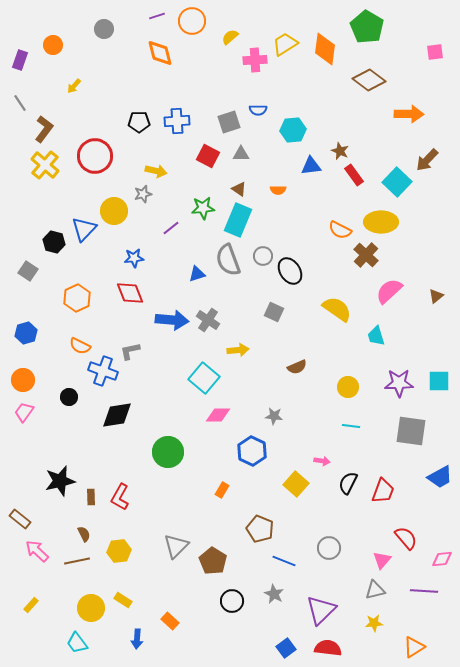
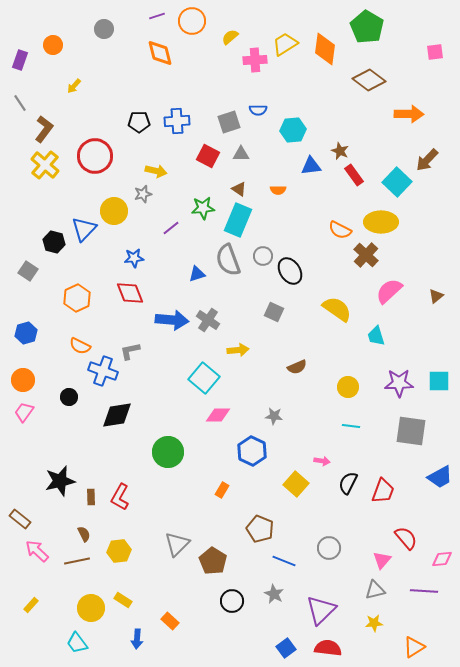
gray triangle at (176, 546): moved 1 px right, 2 px up
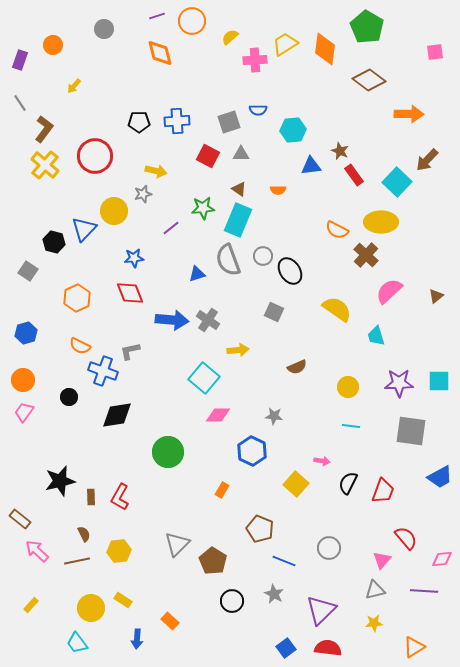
orange semicircle at (340, 230): moved 3 px left
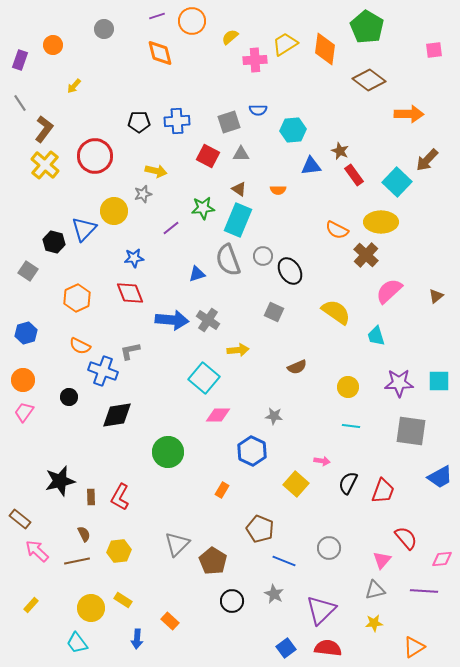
pink square at (435, 52): moved 1 px left, 2 px up
yellow semicircle at (337, 309): moved 1 px left, 3 px down
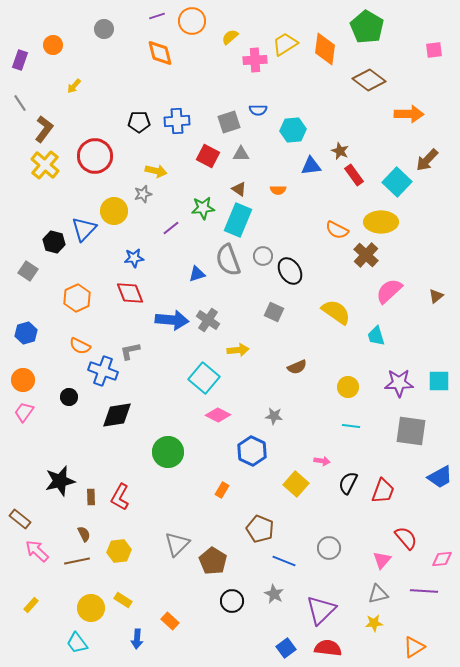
pink diamond at (218, 415): rotated 25 degrees clockwise
gray triangle at (375, 590): moved 3 px right, 4 px down
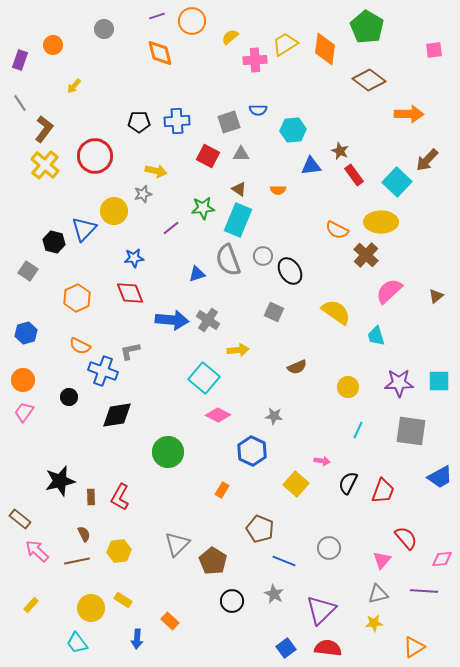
cyan line at (351, 426): moved 7 px right, 4 px down; rotated 72 degrees counterclockwise
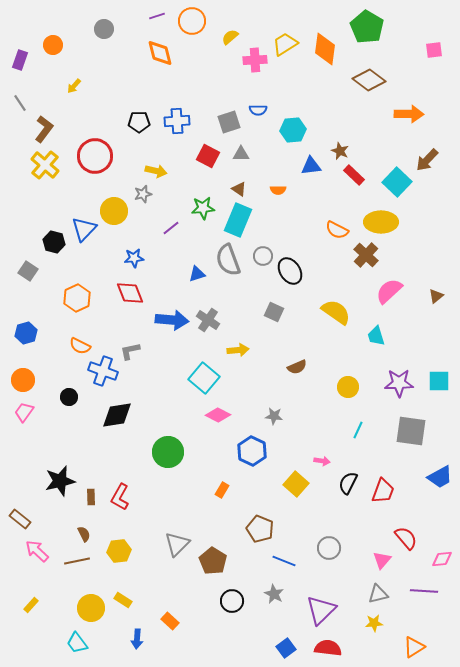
red rectangle at (354, 175): rotated 10 degrees counterclockwise
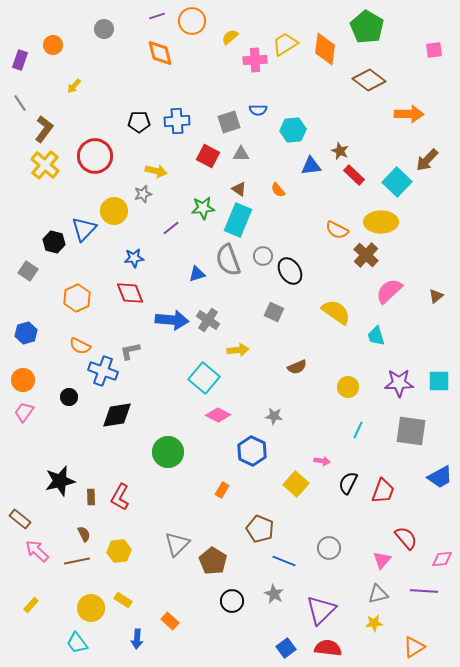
orange semicircle at (278, 190): rotated 49 degrees clockwise
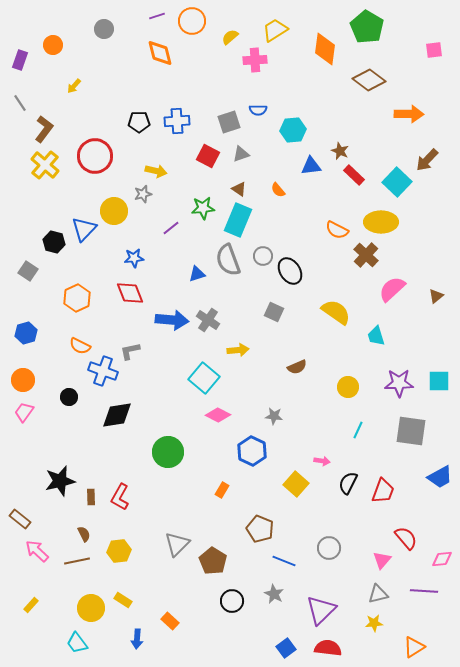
yellow trapezoid at (285, 44): moved 10 px left, 14 px up
gray triangle at (241, 154): rotated 18 degrees counterclockwise
pink semicircle at (389, 291): moved 3 px right, 2 px up
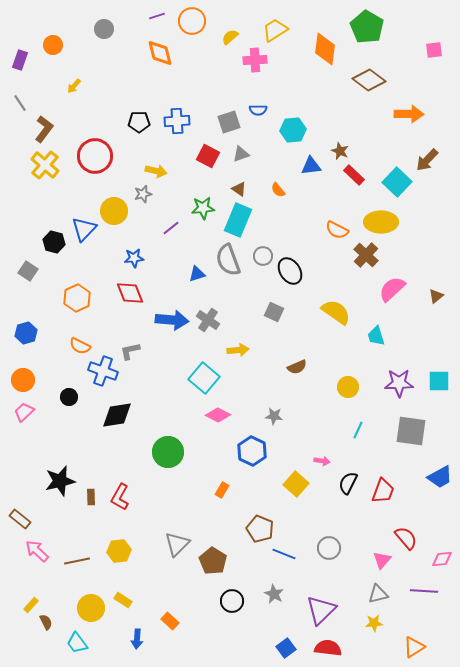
pink trapezoid at (24, 412): rotated 10 degrees clockwise
brown semicircle at (84, 534): moved 38 px left, 88 px down
blue line at (284, 561): moved 7 px up
